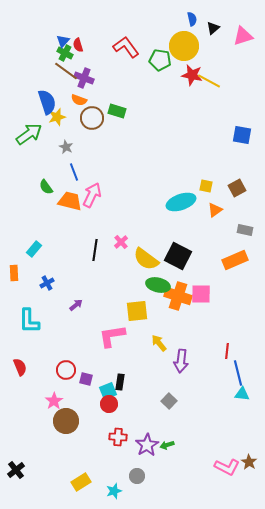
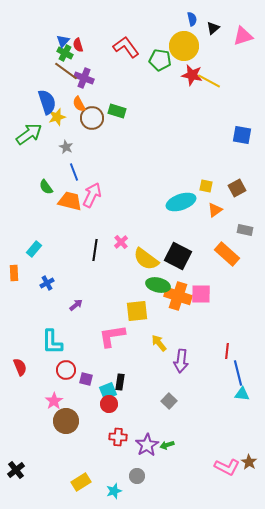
orange semicircle at (79, 100): moved 4 px down; rotated 42 degrees clockwise
orange rectangle at (235, 260): moved 8 px left, 6 px up; rotated 65 degrees clockwise
cyan L-shape at (29, 321): moved 23 px right, 21 px down
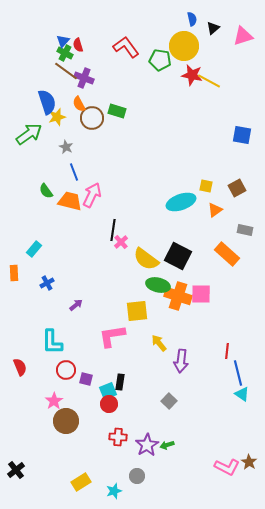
green semicircle at (46, 187): moved 4 px down
black line at (95, 250): moved 18 px right, 20 px up
cyan triangle at (242, 394): rotated 28 degrees clockwise
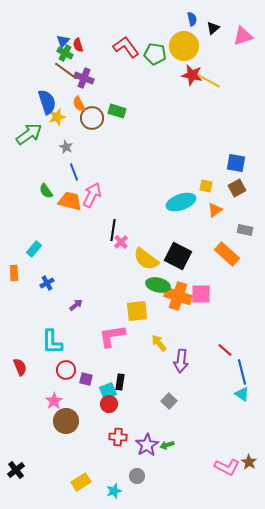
green pentagon at (160, 60): moved 5 px left, 6 px up
blue square at (242, 135): moved 6 px left, 28 px down
red line at (227, 351): moved 2 px left, 1 px up; rotated 56 degrees counterclockwise
blue line at (238, 373): moved 4 px right, 1 px up
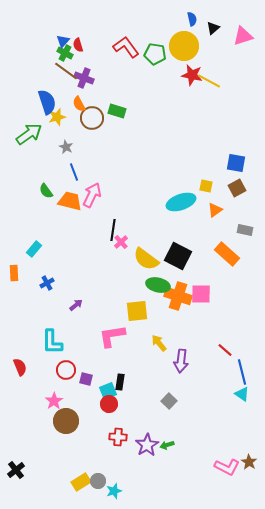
gray circle at (137, 476): moved 39 px left, 5 px down
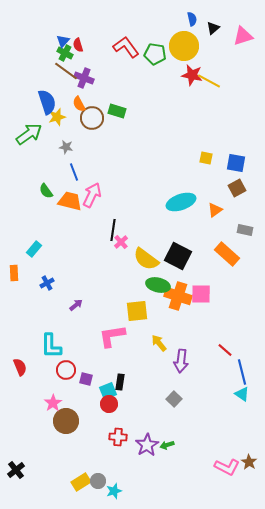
gray star at (66, 147): rotated 16 degrees counterclockwise
yellow square at (206, 186): moved 28 px up
cyan L-shape at (52, 342): moved 1 px left, 4 px down
pink star at (54, 401): moved 1 px left, 2 px down
gray square at (169, 401): moved 5 px right, 2 px up
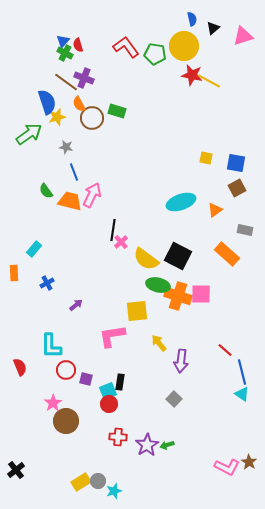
brown line at (66, 71): moved 11 px down
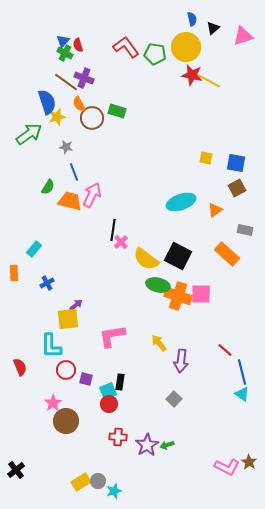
yellow circle at (184, 46): moved 2 px right, 1 px down
green semicircle at (46, 191): moved 2 px right, 4 px up; rotated 112 degrees counterclockwise
yellow square at (137, 311): moved 69 px left, 8 px down
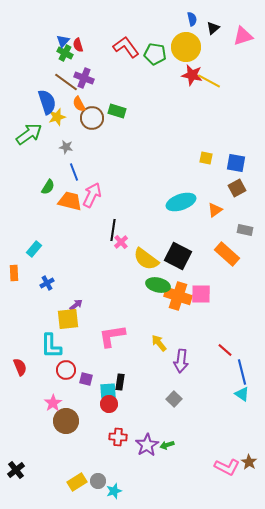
cyan square at (108, 391): rotated 18 degrees clockwise
yellow rectangle at (81, 482): moved 4 px left
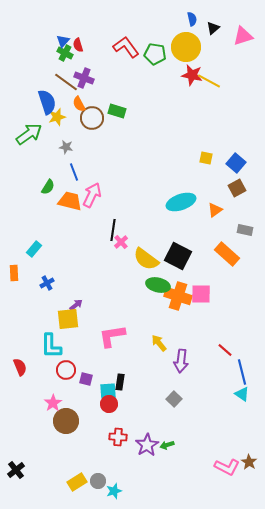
blue square at (236, 163): rotated 30 degrees clockwise
